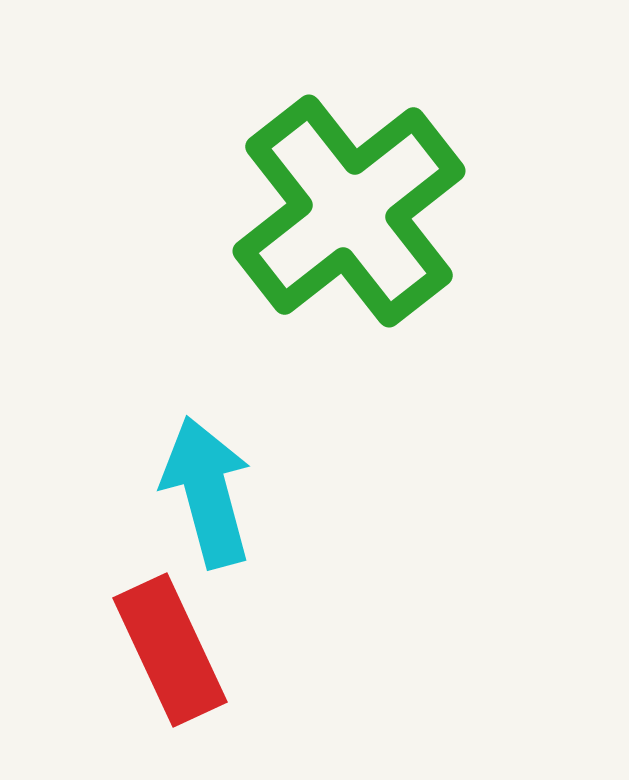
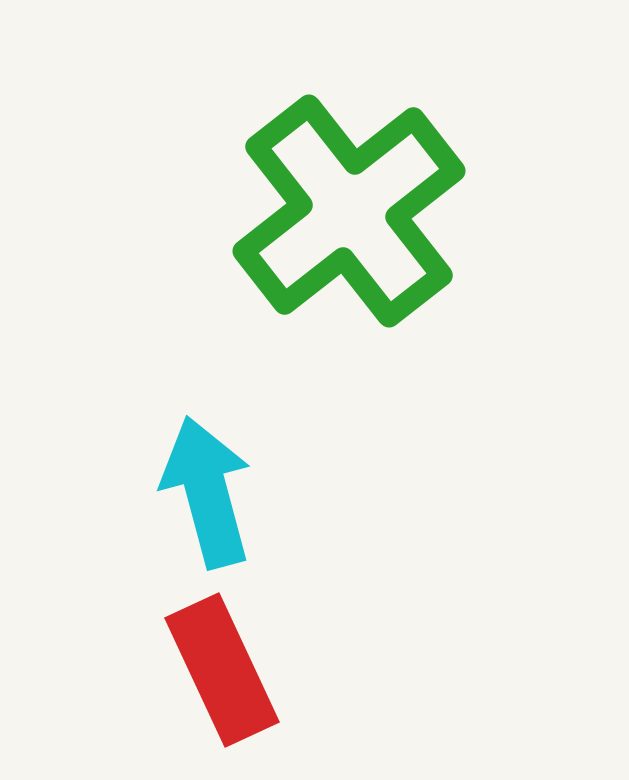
red rectangle: moved 52 px right, 20 px down
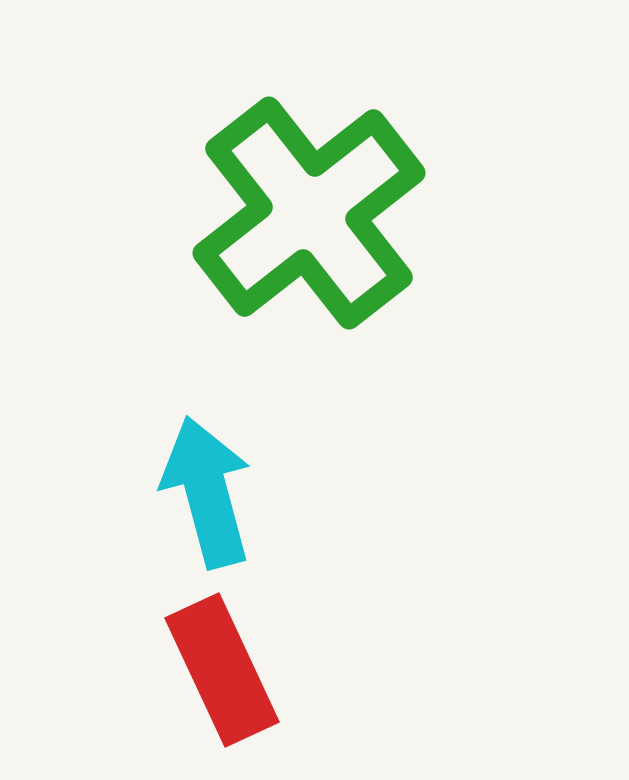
green cross: moved 40 px left, 2 px down
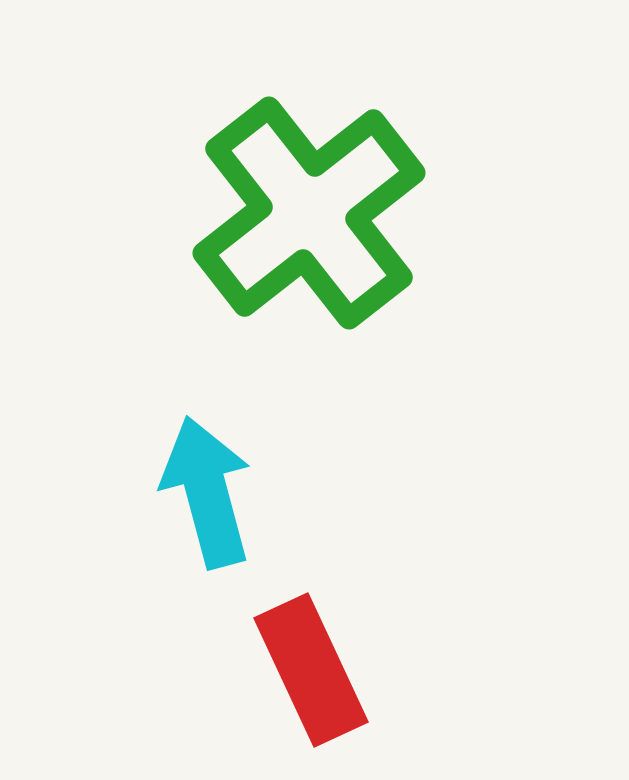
red rectangle: moved 89 px right
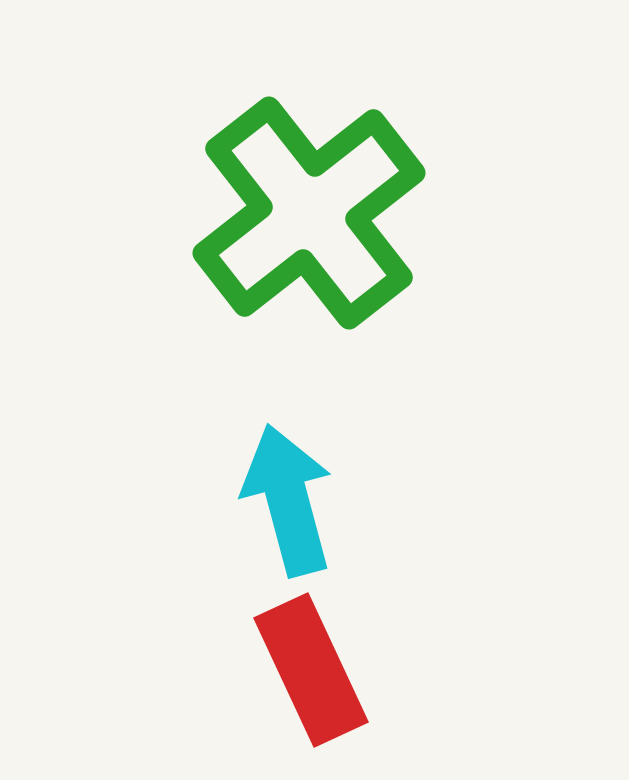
cyan arrow: moved 81 px right, 8 px down
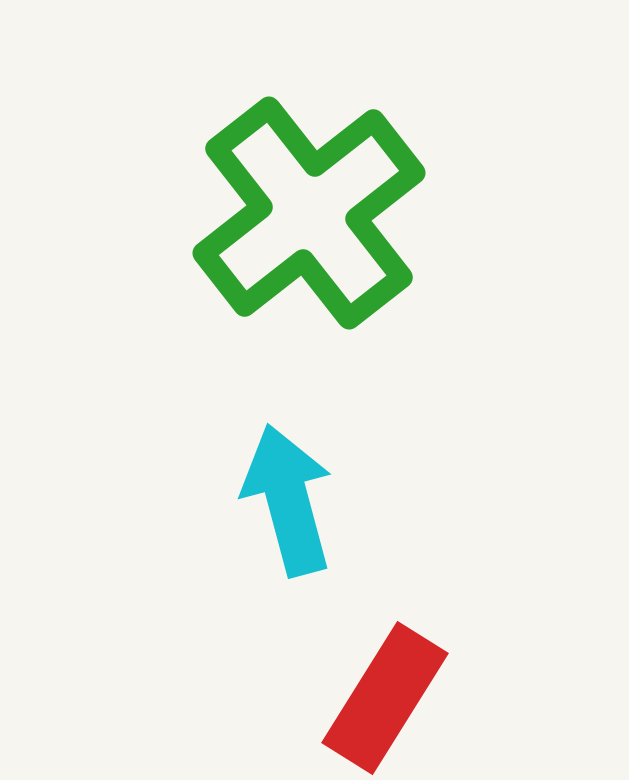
red rectangle: moved 74 px right, 28 px down; rotated 57 degrees clockwise
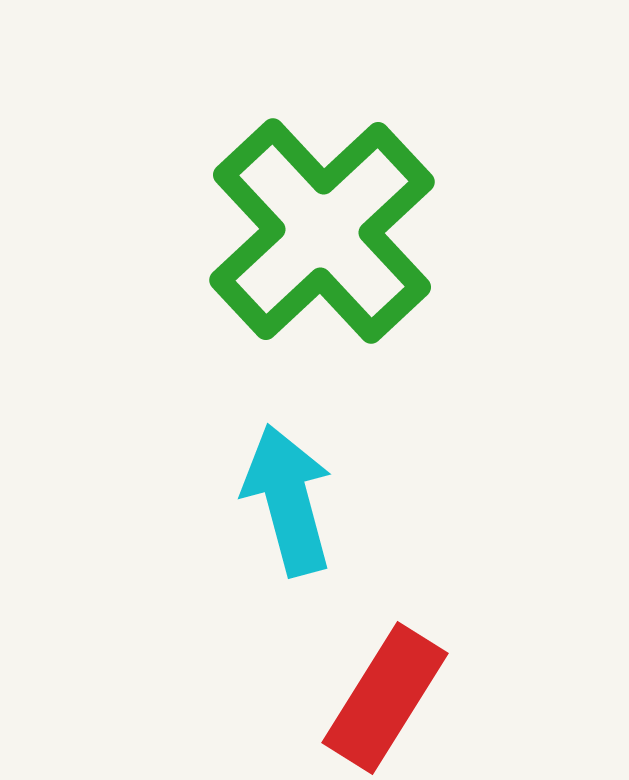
green cross: moved 13 px right, 18 px down; rotated 5 degrees counterclockwise
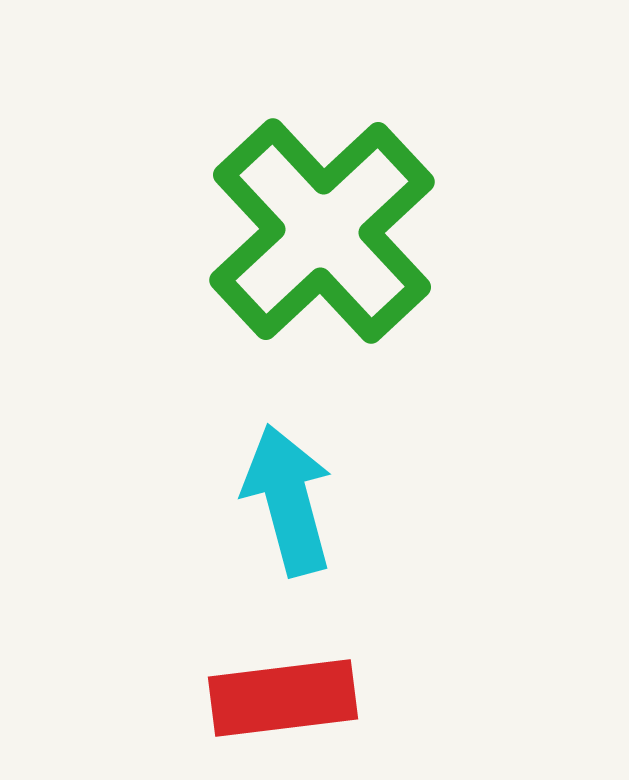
red rectangle: moved 102 px left; rotated 51 degrees clockwise
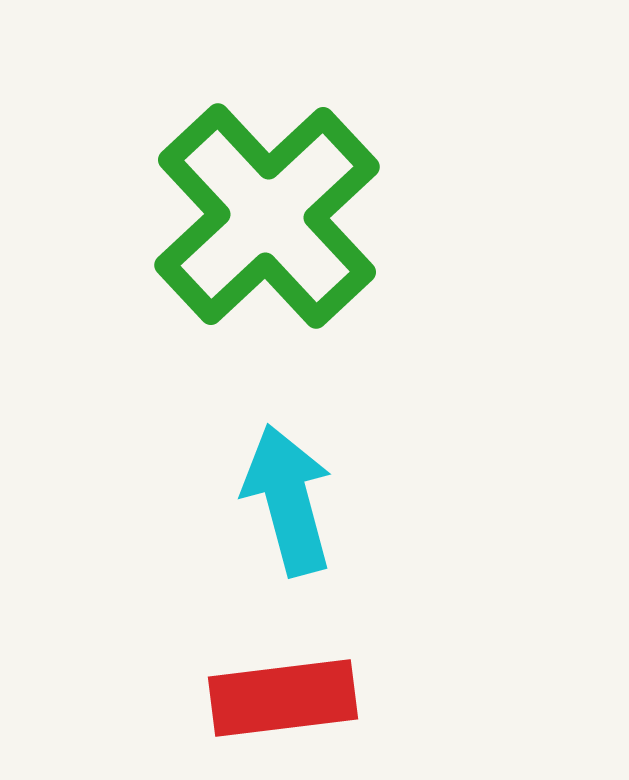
green cross: moved 55 px left, 15 px up
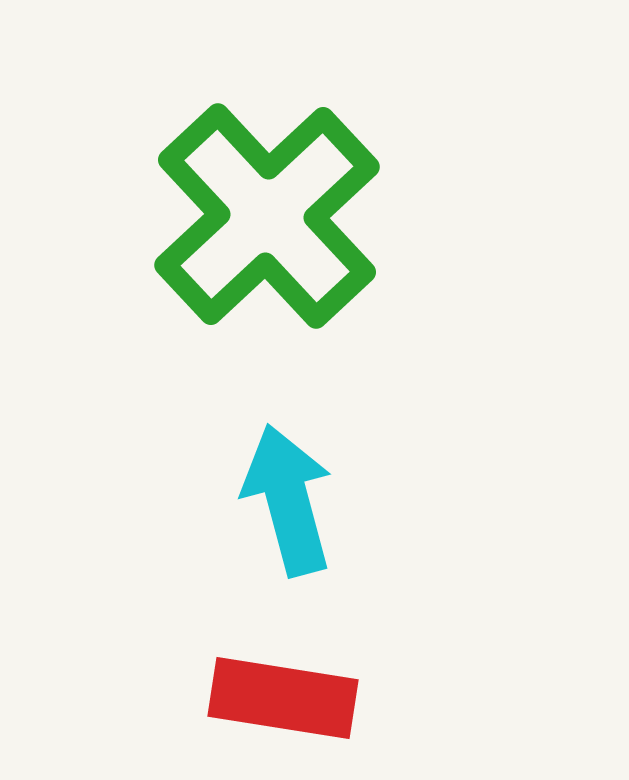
red rectangle: rotated 16 degrees clockwise
